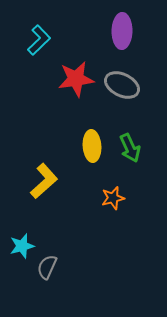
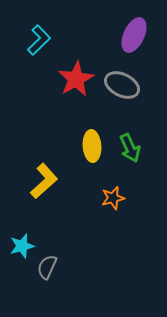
purple ellipse: moved 12 px right, 4 px down; rotated 24 degrees clockwise
red star: rotated 21 degrees counterclockwise
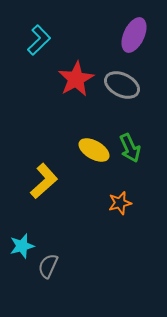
yellow ellipse: moved 2 px right, 4 px down; rotated 56 degrees counterclockwise
orange star: moved 7 px right, 5 px down
gray semicircle: moved 1 px right, 1 px up
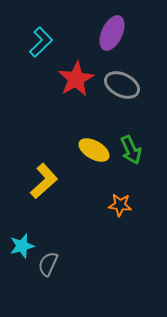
purple ellipse: moved 22 px left, 2 px up
cyan L-shape: moved 2 px right, 2 px down
green arrow: moved 1 px right, 2 px down
orange star: moved 2 px down; rotated 20 degrees clockwise
gray semicircle: moved 2 px up
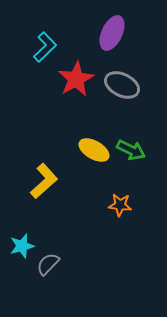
cyan L-shape: moved 4 px right, 5 px down
green arrow: rotated 40 degrees counterclockwise
gray semicircle: rotated 20 degrees clockwise
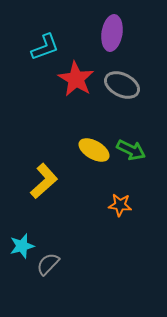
purple ellipse: rotated 16 degrees counterclockwise
cyan L-shape: rotated 24 degrees clockwise
red star: rotated 12 degrees counterclockwise
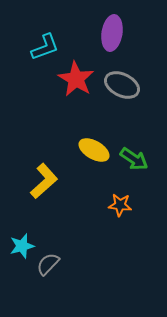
green arrow: moved 3 px right, 9 px down; rotated 8 degrees clockwise
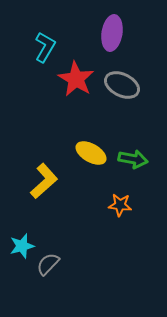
cyan L-shape: rotated 40 degrees counterclockwise
yellow ellipse: moved 3 px left, 3 px down
green arrow: moved 1 px left; rotated 24 degrees counterclockwise
